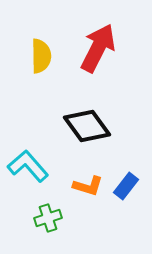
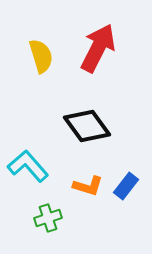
yellow semicircle: rotated 16 degrees counterclockwise
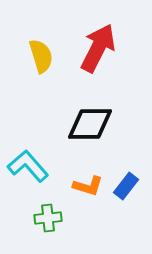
black diamond: moved 3 px right, 2 px up; rotated 54 degrees counterclockwise
green cross: rotated 12 degrees clockwise
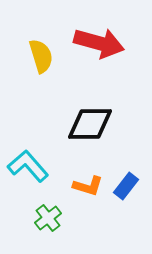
red arrow: moved 1 px right, 5 px up; rotated 78 degrees clockwise
green cross: rotated 32 degrees counterclockwise
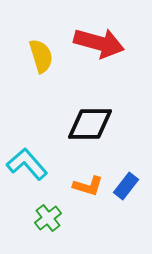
cyan L-shape: moved 1 px left, 2 px up
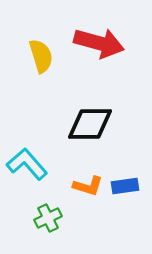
blue rectangle: moved 1 px left; rotated 44 degrees clockwise
green cross: rotated 12 degrees clockwise
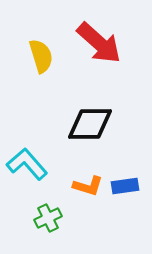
red arrow: rotated 27 degrees clockwise
